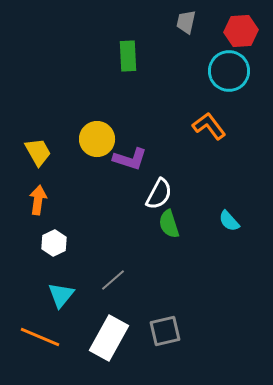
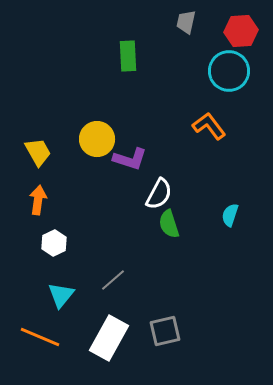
cyan semicircle: moved 1 px right, 6 px up; rotated 60 degrees clockwise
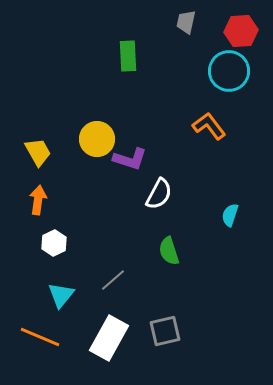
green semicircle: moved 27 px down
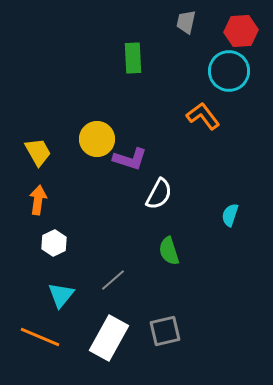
green rectangle: moved 5 px right, 2 px down
orange L-shape: moved 6 px left, 10 px up
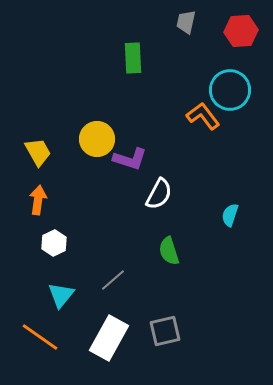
cyan circle: moved 1 px right, 19 px down
orange line: rotated 12 degrees clockwise
